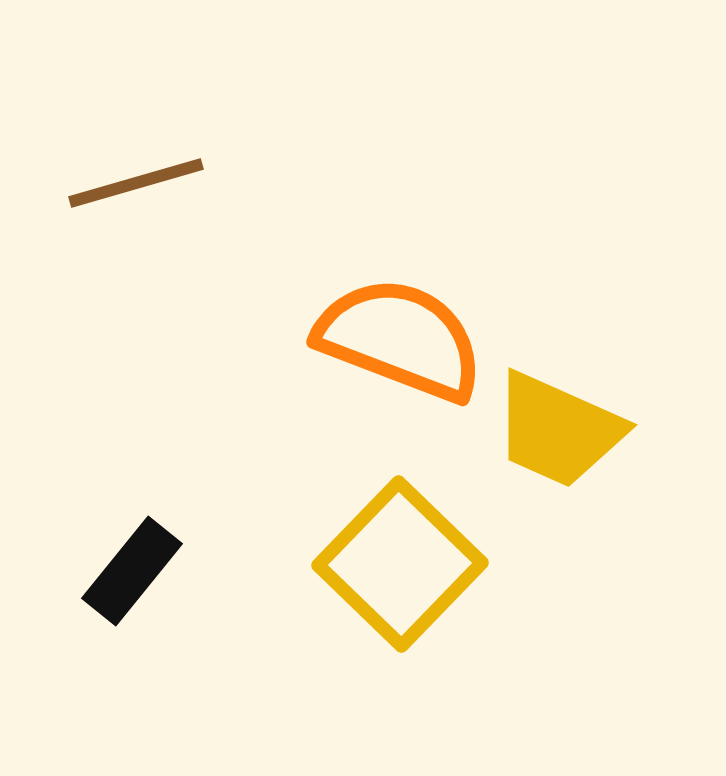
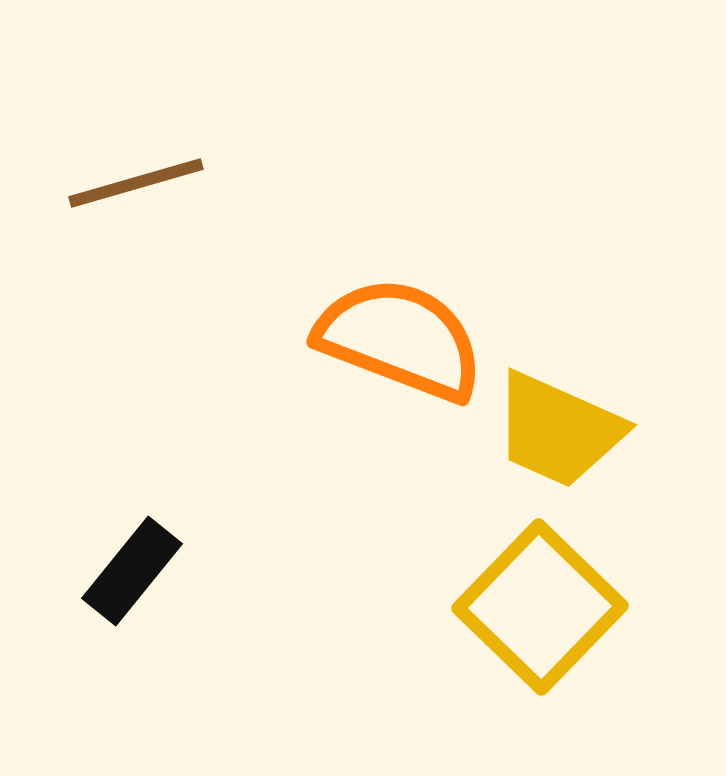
yellow square: moved 140 px right, 43 px down
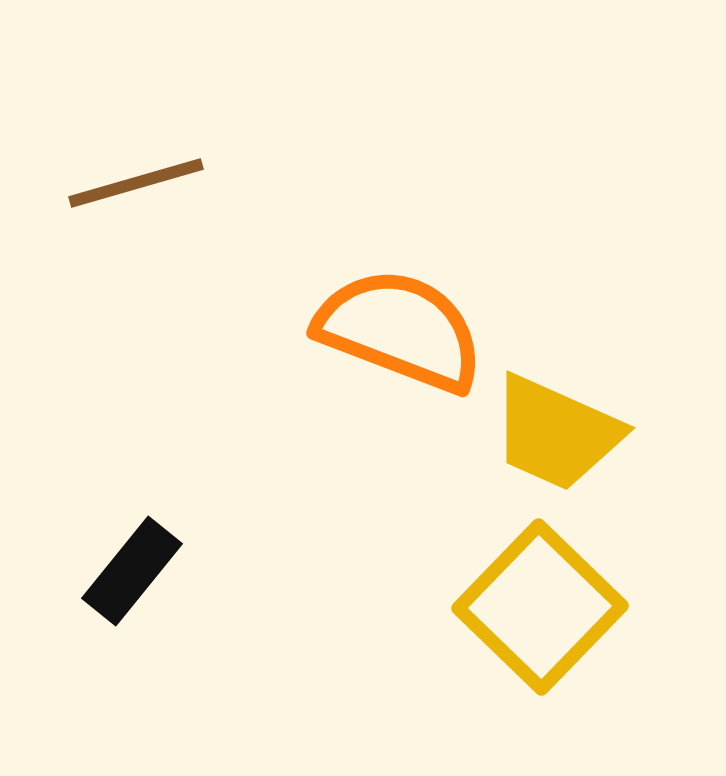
orange semicircle: moved 9 px up
yellow trapezoid: moved 2 px left, 3 px down
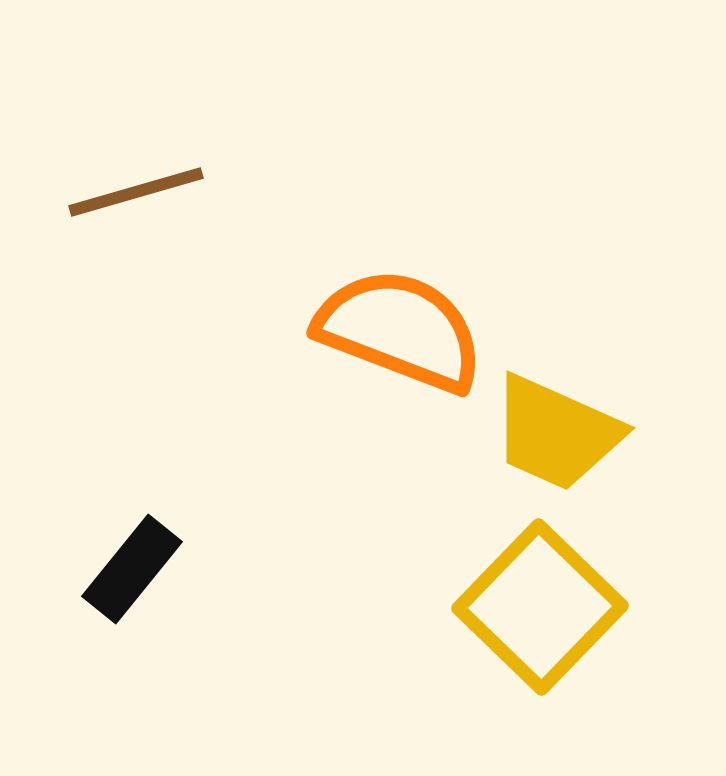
brown line: moved 9 px down
black rectangle: moved 2 px up
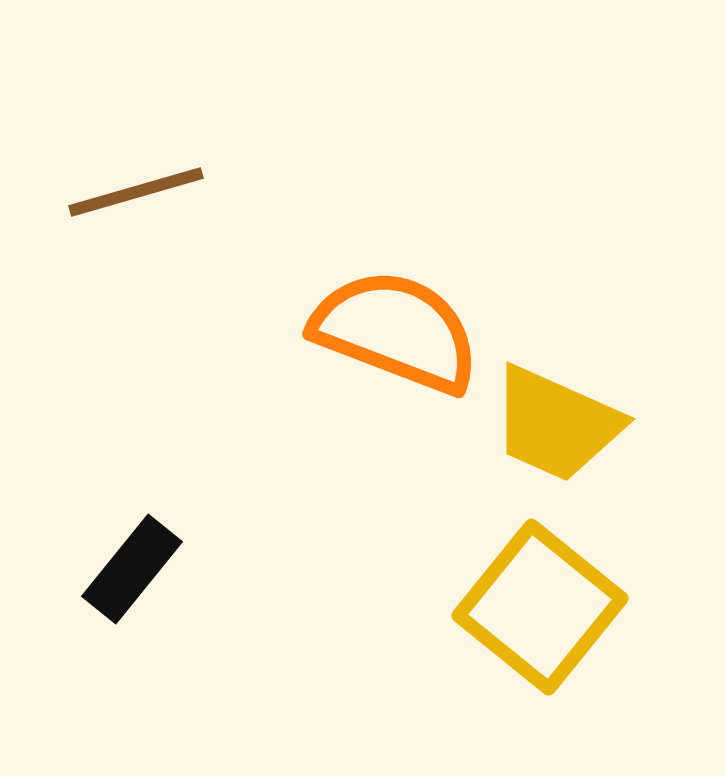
orange semicircle: moved 4 px left, 1 px down
yellow trapezoid: moved 9 px up
yellow square: rotated 5 degrees counterclockwise
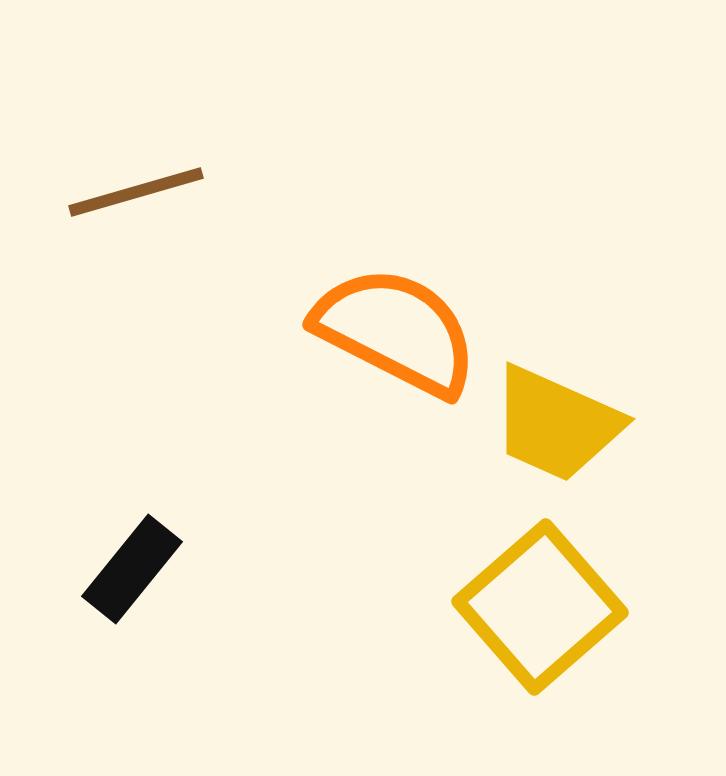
orange semicircle: rotated 6 degrees clockwise
yellow square: rotated 10 degrees clockwise
